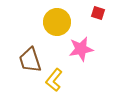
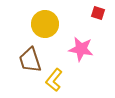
yellow circle: moved 12 px left, 2 px down
pink star: rotated 20 degrees clockwise
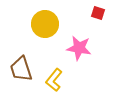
pink star: moved 2 px left, 1 px up
brown trapezoid: moved 9 px left, 9 px down
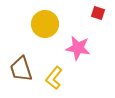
pink star: moved 1 px left
yellow L-shape: moved 2 px up
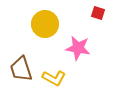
yellow L-shape: rotated 100 degrees counterclockwise
